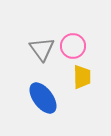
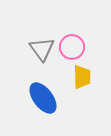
pink circle: moved 1 px left, 1 px down
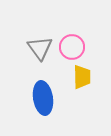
gray triangle: moved 2 px left, 1 px up
blue ellipse: rotated 28 degrees clockwise
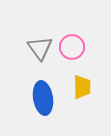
yellow trapezoid: moved 10 px down
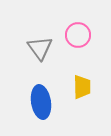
pink circle: moved 6 px right, 12 px up
blue ellipse: moved 2 px left, 4 px down
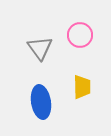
pink circle: moved 2 px right
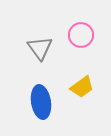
pink circle: moved 1 px right
yellow trapezoid: rotated 55 degrees clockwise
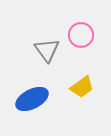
gray triangle: moved 7 px right, 2 px down
blue ellipse: moved 9 px left, 3 px up; rotated 72 degrees clockwise
